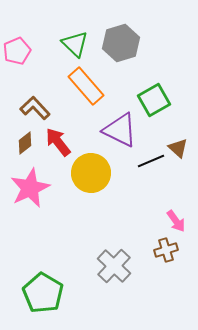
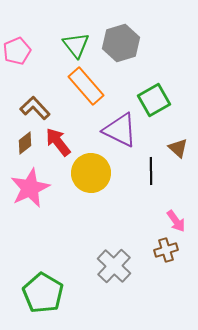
green triangle: moved 1 px right, 1 px down; rotated 8 degrees clockwise
black line: moved 10 px down; rotated 68 degrees counterclockwise
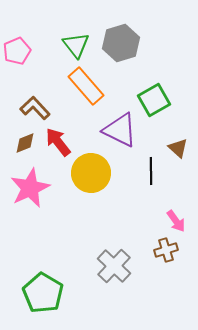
brown diamond: rotated 15 degrees clockwise
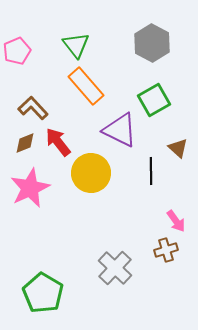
gray hexagon: moved 31 px right; rotated 15 degrees counterclockwise
brown L-shape: moved 2 px left
gray cross: moved 1 px right, 2 px down
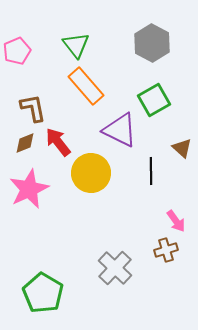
brown L-shape: rotated 32 degrees clockwise
brown triangle: moved 4 px right
pink star: moved 1 px left, 1 px down
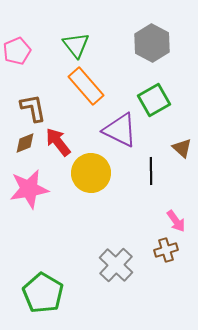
pink star: rotated 15 degrees clockwise
gray cross: moved 1 px right, 3 px up
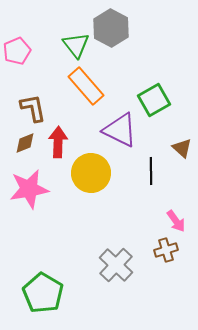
gray hexagon: moved 41 px left, 15 px up
red arrow: rotated 40 degrees clockwise
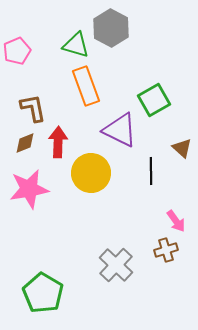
green triangle: rotated 36 degrees counterclockwise
orange rectangle: rotated 21 degrees clockwise
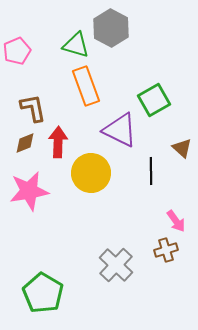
pink star: moved 2 px down
